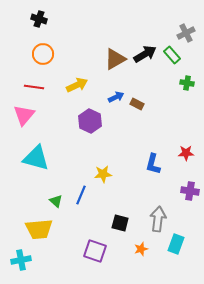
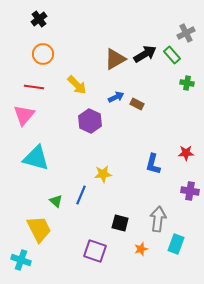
black cross: rotated 35 degrees clockwise
yellow arrow: rotated 70 degrees clockwise
yellow trapezoid: rotated 112 degrees counterclockwise
cyan cross: rotated 30 degrees clockwise
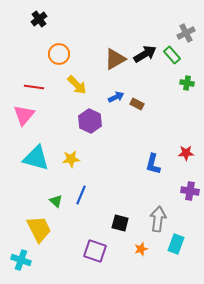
orange circle: moved 16 px right
yellow star: moved 32 px left, 15 px up
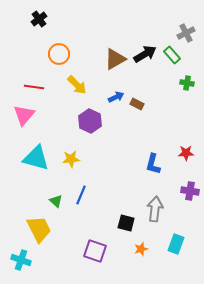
gray arrow: moved 3 px left, 10 px up
black square: moved 6 px right
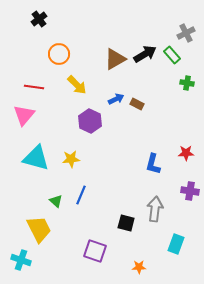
blue arrow: moved 2 px down
orange star: moved 2 px left, 18 px down; rotated 16 degrees clockwise
